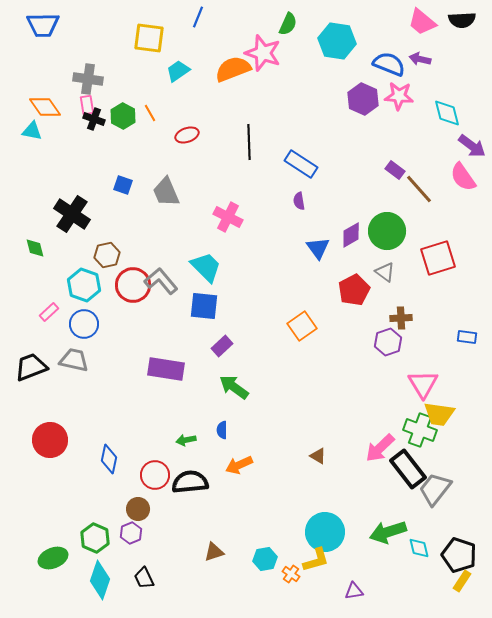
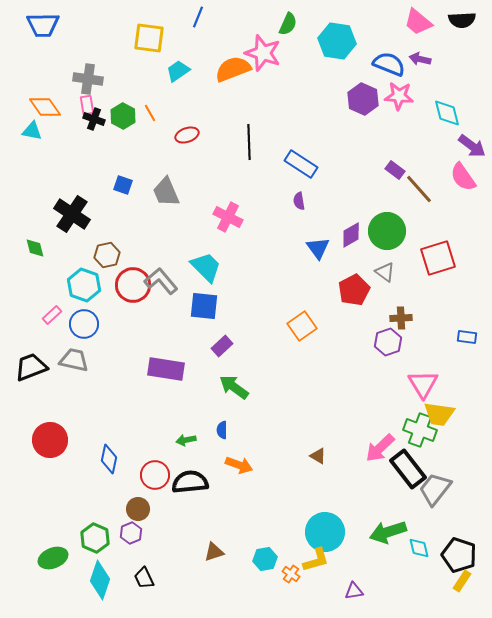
pink trapezoid at (422, 22): moved 4 px left
pink rectangle at (49, 312): moved 3 px right, 3 px down
orange arrow at (239, 465): rotated 136 degrees counterclockwise
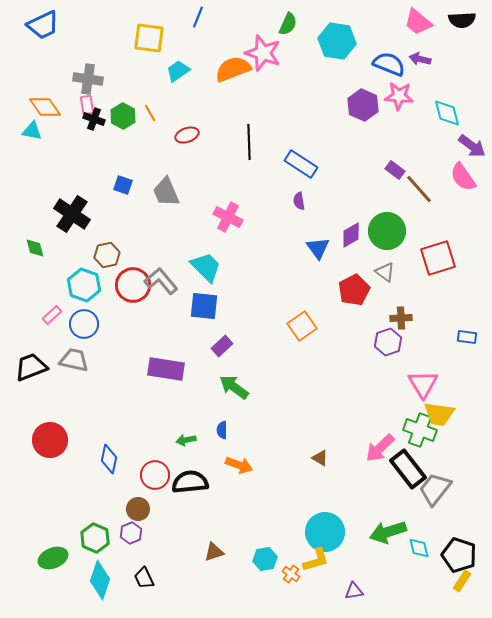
blue trapezoid at (43, 25): rotated 24 degrees counterclockwise
purple hexagon at (363, 99): moved 6 px down
brown triangle at (318, 456): moved 2 px right, 2 px down
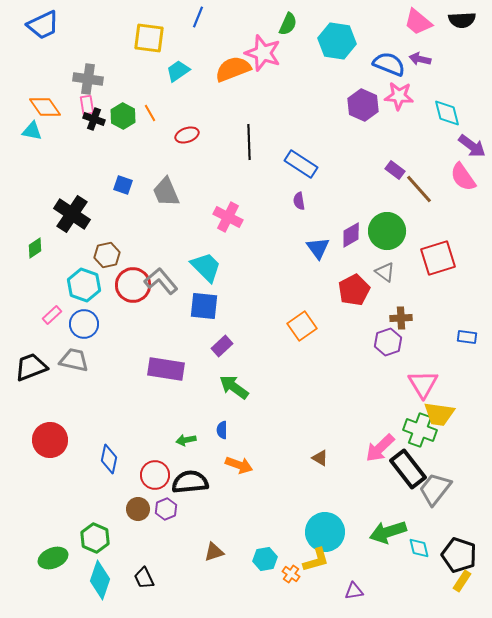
green diamond at (35, 248): rotated 70 degrees clockwise
purple hexagon at (131, 533): moved 35 px right, 24 px up
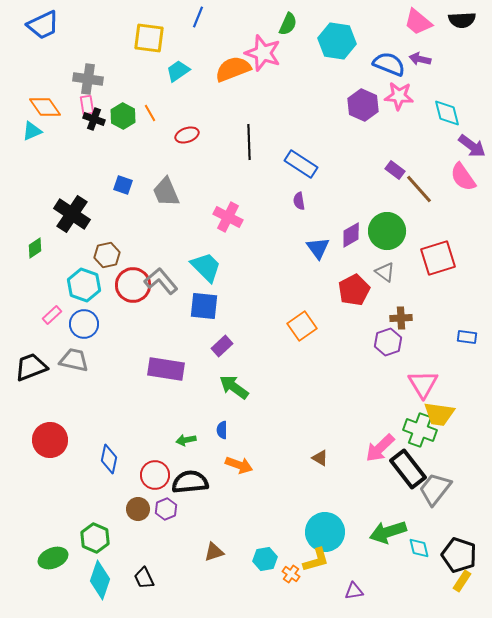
cyan triangle at (32, 131): rotated 35 degrees counterclockwise
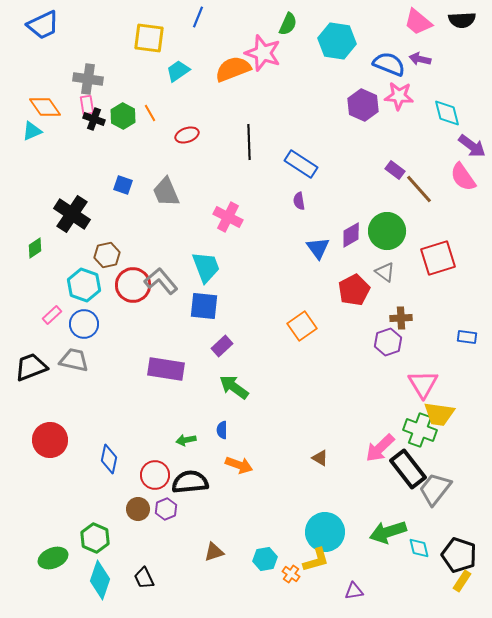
cyan trapezoid at (206, 267): rotated 24 degrees clockwise
